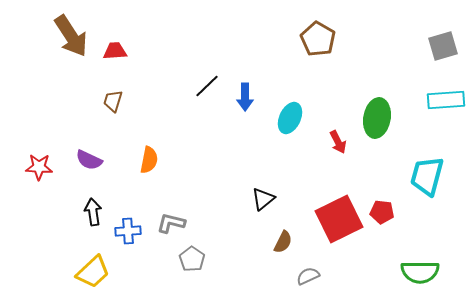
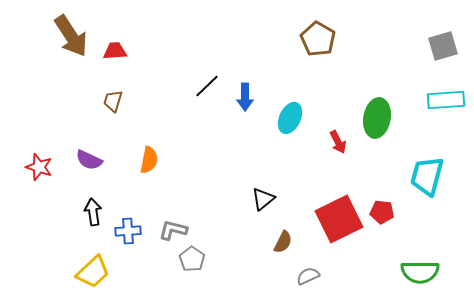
red star: rotated 16 degrees clockwise
gray L-shape: moved 2 px right, 7 px down
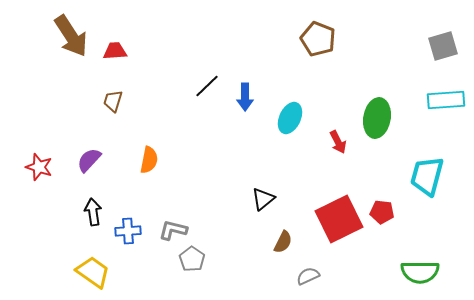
brown pentagon: rotated 8 degrees counterclockwise
purple semicircle: rotated 108 degrees clockwise
yellow trapezoid: rotated 102 degrees counterclockwise
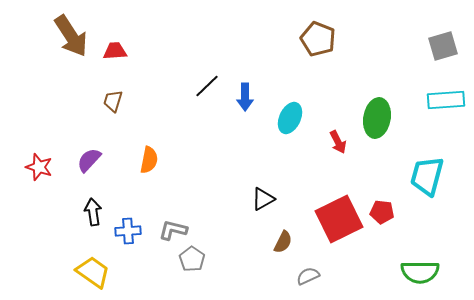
black triangle: rotated 10 degrees clockwise
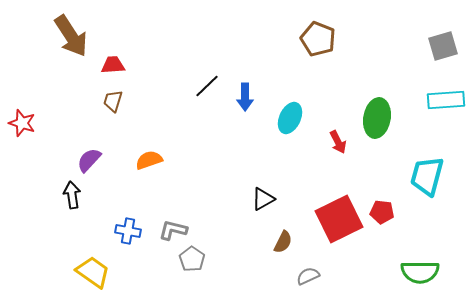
red trapezoid: moved 2 px left, 14 px down
orange semicircle: rotated 120 degrees counterclockwise
red star: moved 17 px left, 44 px up
black arrow: moved 21 px left, 17 px up
blue cross: rotated 15 degrees clockwise
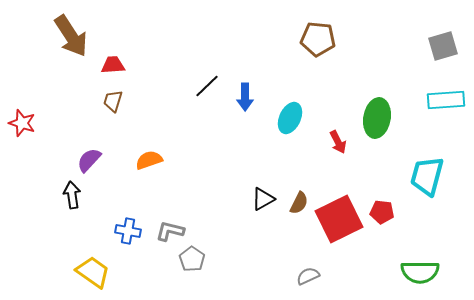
brown pentagon: rotated 16 degrees counterclockwise
gray L-shape: moved 3 px left, 1 px down
brown semicircle: moved 16 px right, 39 px up
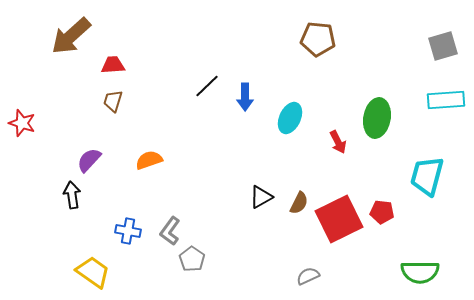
brown arrow: rotated 81 degrees clockwise
black triangle: moved 2 px left, 2 px up
gray L-shape: rotated 68 degrees counterclockwise
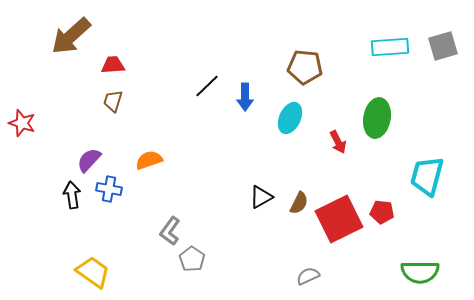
brown pentagon: moved 13 px left, 28 px down
cyan rectangle: moved 56 px left, 53 px up
blue cross: moved 19 px left, 42 px up
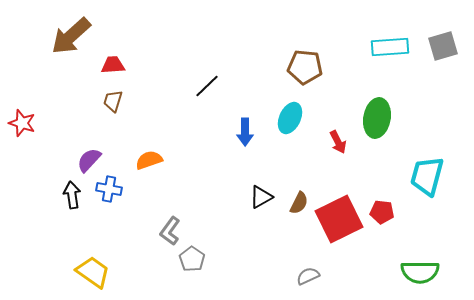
blue arrow: moved 35 px down
